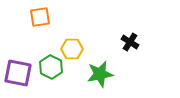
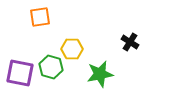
green hexagon: rotated 10 degrees counterclockwise
purple square: moved 2 px right
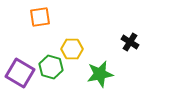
purple square: rotated 20 degrees clockwise
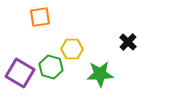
black cross: moved 2 px left; rotated 12 degrees clockwise
green star: rotated 8 degrees clockwise
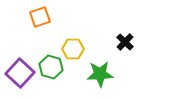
orange square: rotated 10 degrees counterclockwise
black cross: moved 3 px left
yellow hexagon: moved 1 px right
purple square: rotated 12 degrees clockwise
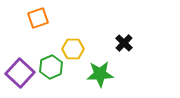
orange square: moved 2 px left, 1 px down
black cross: moved 1 px left, 1 px down
green hexagon: rotated 20 degrees clockwise
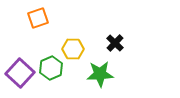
black cross: moved 9 px left
green hexagon: moved 1 px down
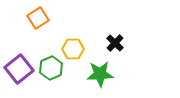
orange square: rotated 15 degrees counterclockwise
purple square: moved 1 px left, 4 px up; rotated 8 degrees clockwise
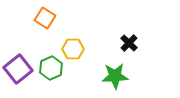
orange square: moved 7 px right; rotated 25 degrees counterclockwise
black cross: moved 14 px right
purple square: moved 1 px left
green star: moved 15 px right, 2 px down
